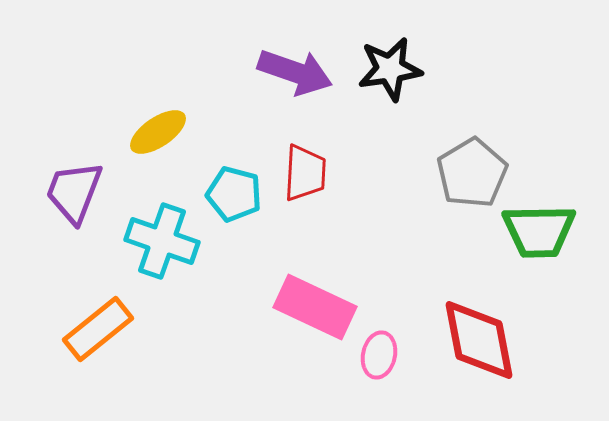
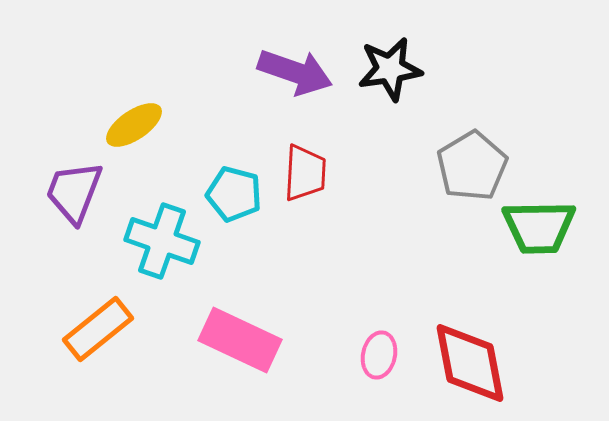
yellow ellipse: moved 24 px left, 7 px up
gray pentagon: moved 7 px up
green trapezoid: moved 4 px up
pink rectangle: moved 75 px left, 33 px down
red diamond: moved 9 px left, 23 px down
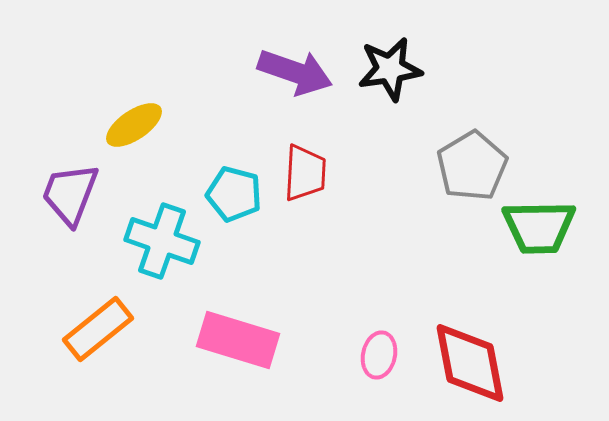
purple trapezoid: moved 4 px left, 2 px down
pink rectangle: moved 2 px left; rotated 8 degrees counterclockwise
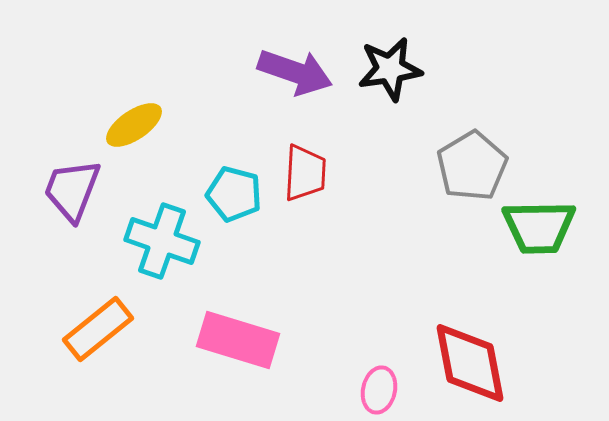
purple trapezoid: moved 2 px right, 4 px up
pink ellipse: moved 35 px down
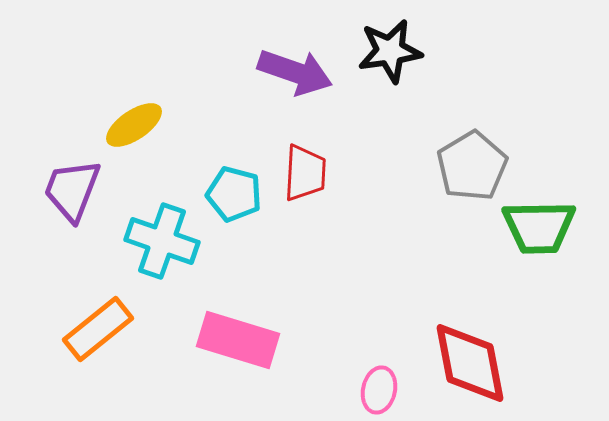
black star: moved 18 px up
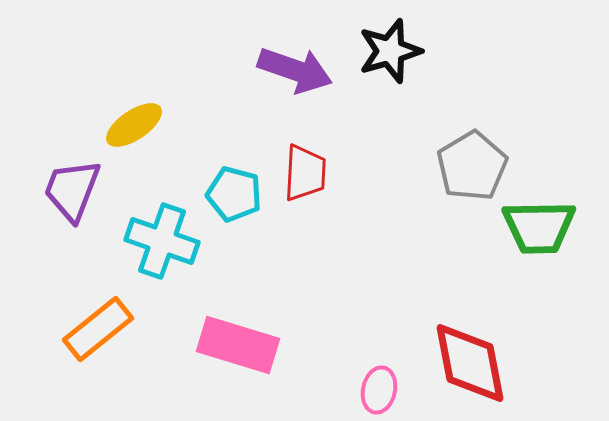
black star: rotated 8 degrees counterclockwise
purple arrow: moved 2 px up
pink rectangle: moved 5 px down
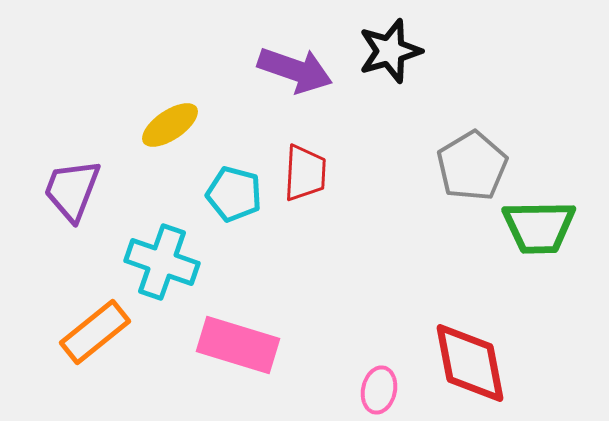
yellow ellipse: moved 36 px right
cyan cross: moved 21 px down
orange rectangle: moved 3 px left, 3 px down
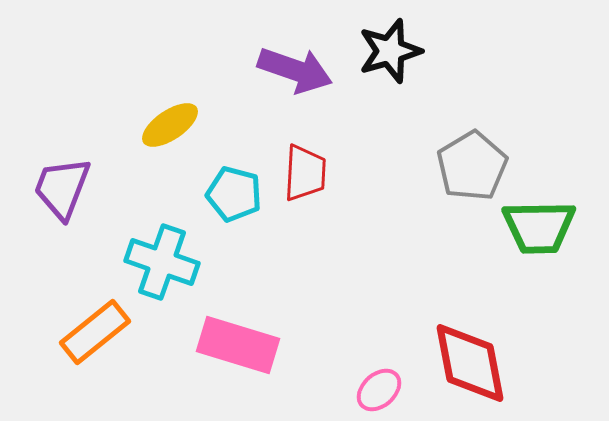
purple trapezoid: moved 10 px left, 2 px up
pink ellipse: rotated 36 degrees clockwise
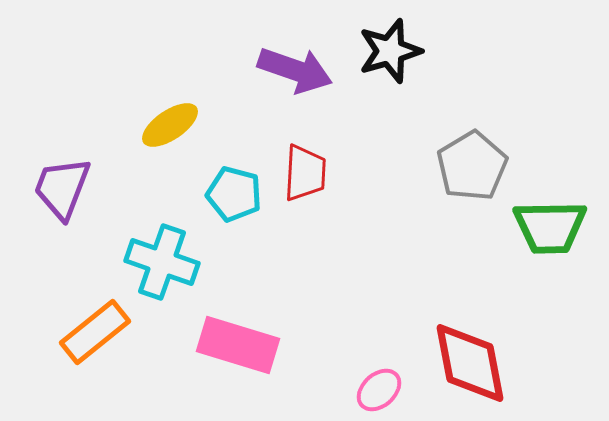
green trapezoid: moved 11 px right
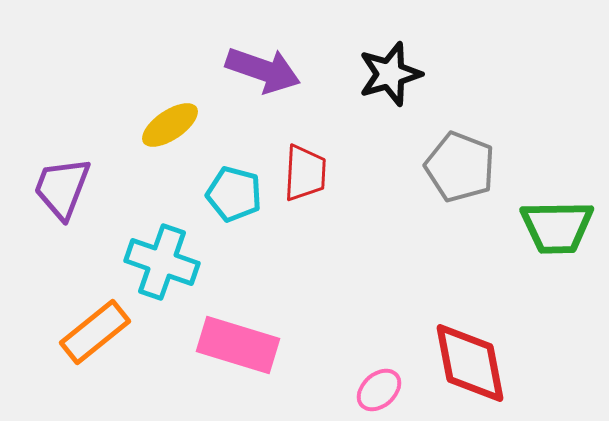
black star: moved 23 px down
purple arrow: moved 32 px left
gray pentagon: moved 12 px left, 1 px down; rotated 20 degrees counterclockwise
green trapezoid: moved 7 px right
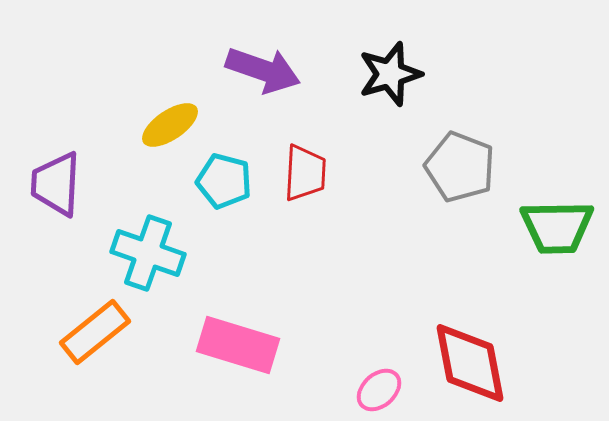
purple trapezoid: moved 6 px left, 4 px up; rotated 18 degrees counterclockwise
cyan pentagon: moved 10 px left, 13 px up
cyan cross: moved 14 px left, 9 px up
